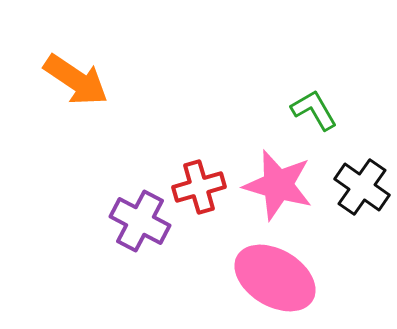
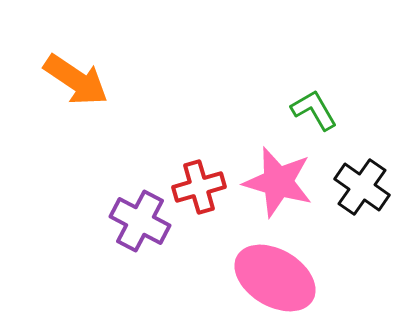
pink star: moved 3 px up
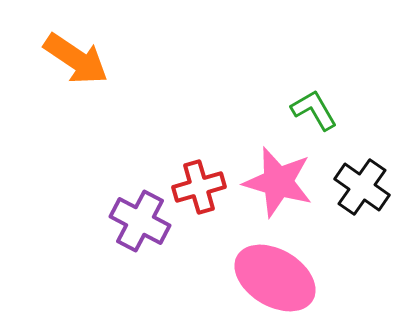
orange arrow: moved 21 px up
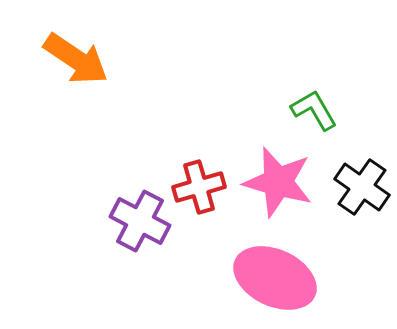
pink ellipse: rotated 6 degrees counterclockwise
